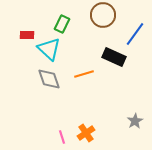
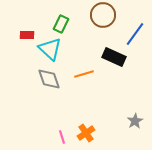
green rectangle: moved 1 px left
cyan triangle: moved 1 px right
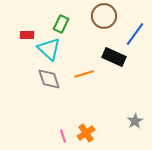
brown circle: moved 1 px right, 1 px down
cyan triangle: moved 1 px left
pink line: moved 1 px right, 1 px up
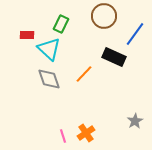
orange line: rotated 30 degrees counterclockwise
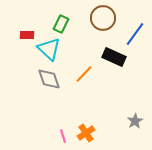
brown circle: moved 1 px left, 2 px down
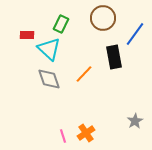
black rectangle: rotated 55 degrees clockwise
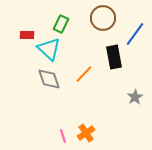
gray star: moved 24 px up
